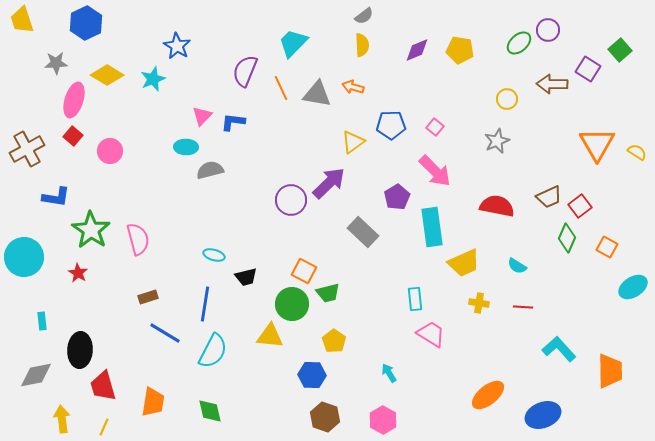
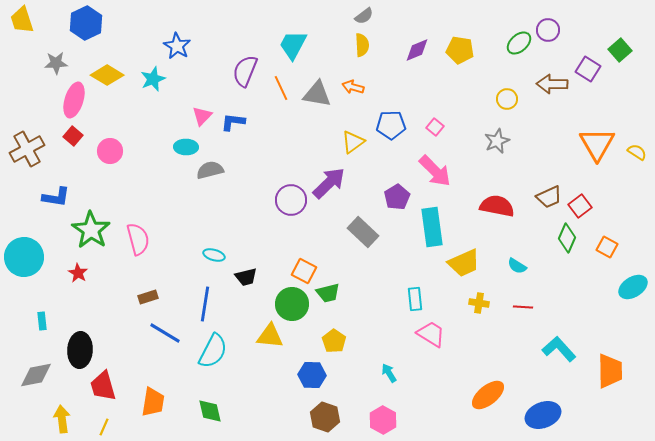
cyan trapezoid at (293, 43): moved 2 px down; rotated 16 degrees counterclockwise
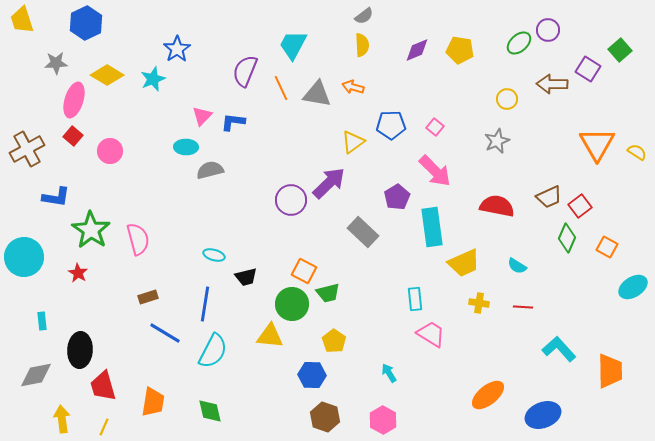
blue star at (177, 46): moved 3 px down; rotated 8 degrees clockwise
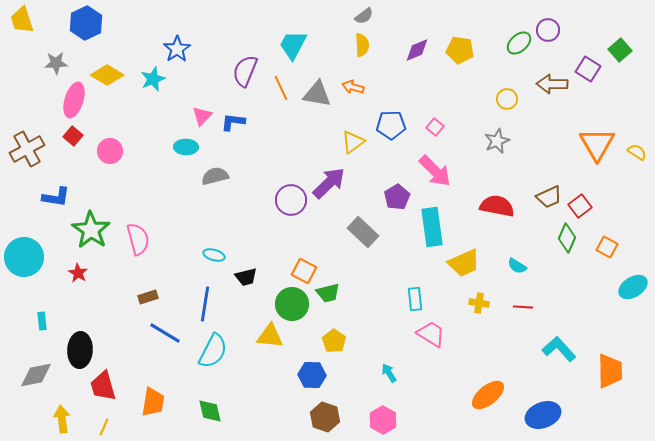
gray semicircle at (210, 170): moved 5 px right, 6 px down
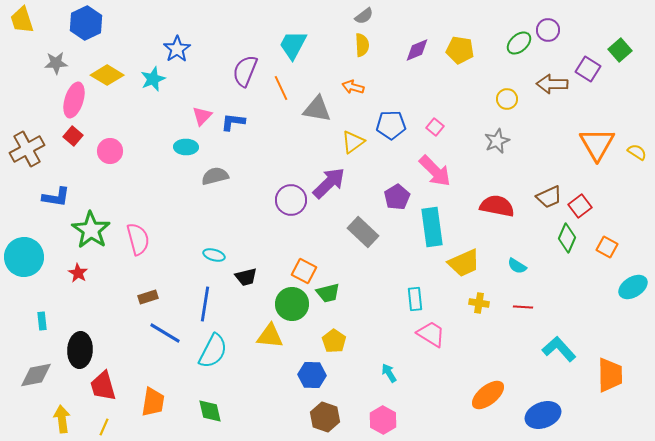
gray triangle at (317, 94): moved 15 px down
orange trapezoid at (610, 371): moved 4 px down
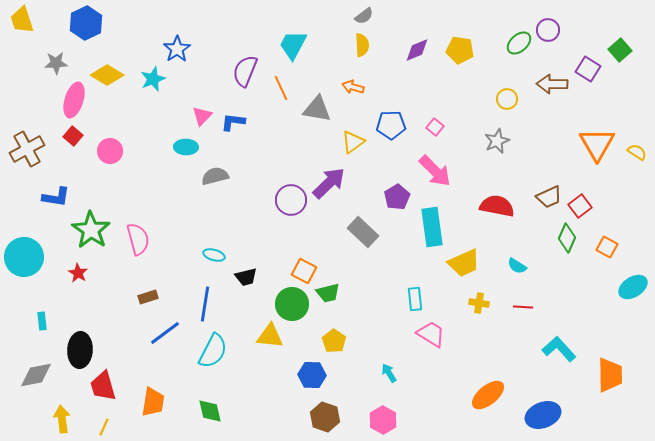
blue line at (165, 333): rotated 68 degrees counterclockwise
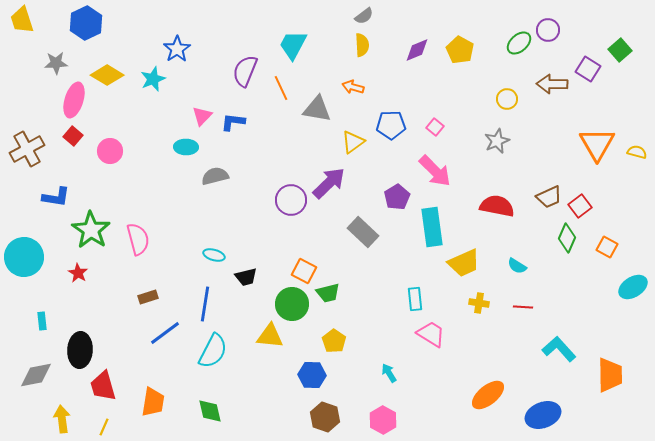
yellow pentagon at (460, 50): rotated 20 degrees clockwise
yellow semicircle at (637, 152): rotated 18 degrees counterclockwise
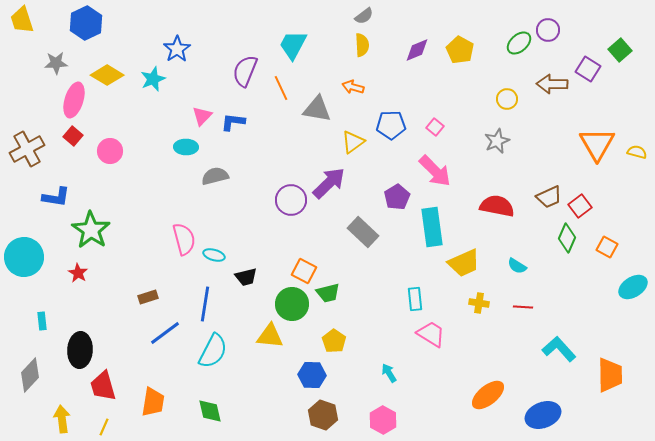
pink semicircle at (138, 239): moved 46 px right
gray diamond at (36, 375): moved 6 px left; rotated 36 degrees counterclockwise
brown hexagon at (325, 417): moved 2 px left, 2 px up
